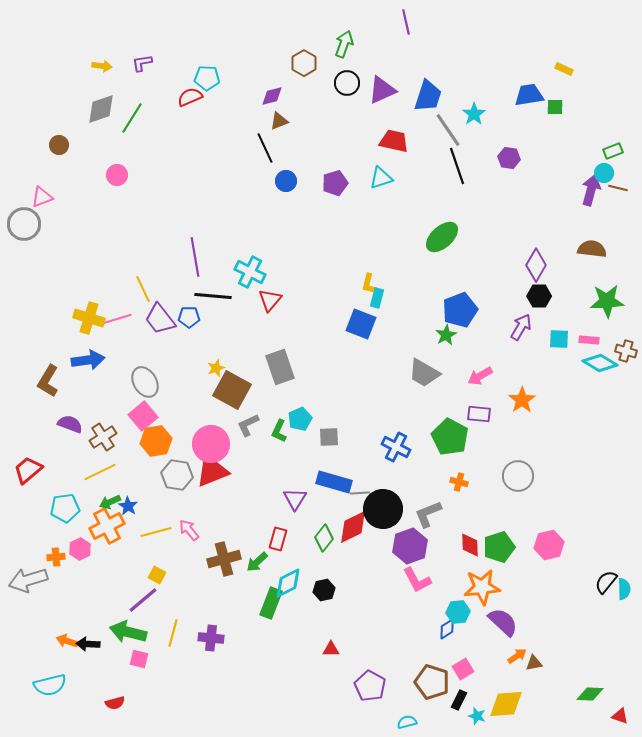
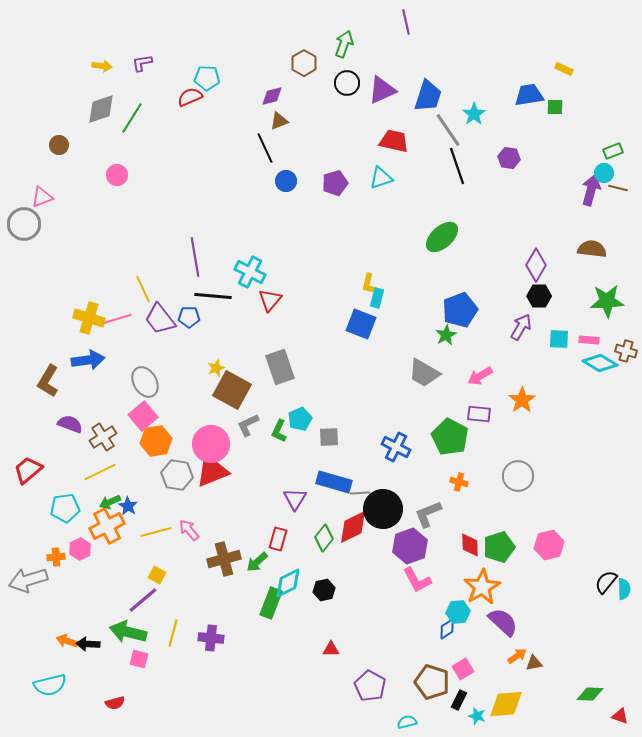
orange star at (482, 587): rotated 24 degrees counterclockwise
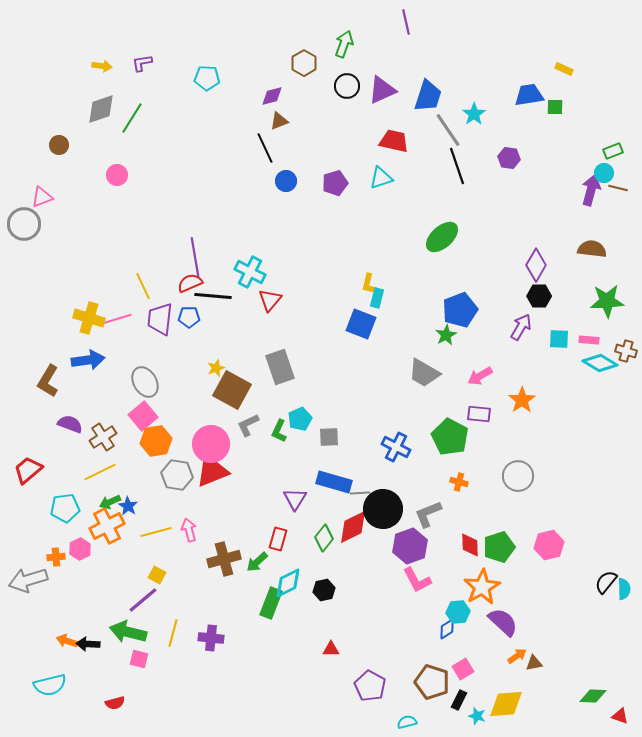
black circle at (347, 83): moved 3 px down
red semicircle at (190, 97): moved 186 px down
yellow line at (143, 289): moved 3 px up
purple trapezoid at (160, 319): rotated 44 degrees clockwise
pink arrow at (189, 530): rotated 25 degrees clockwise
green diamond at (590, 694): moved 3 px right, 2 px down
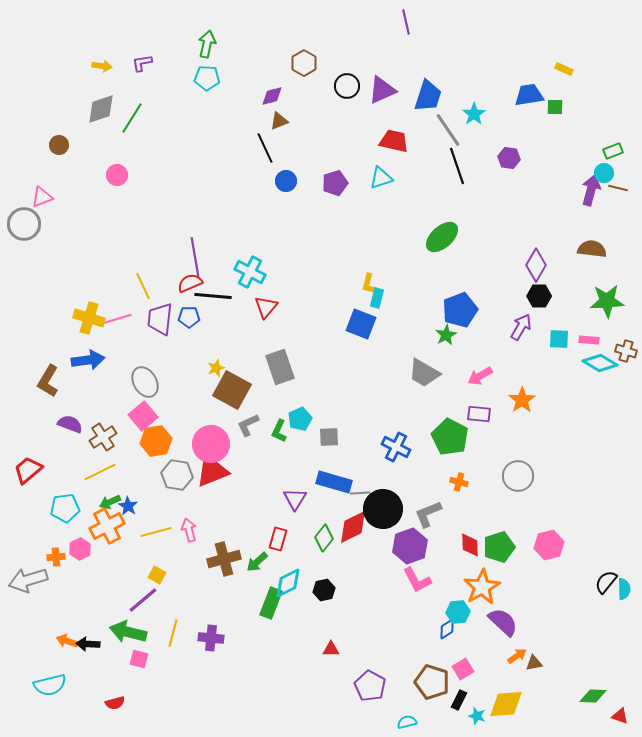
green arrow at (344, 44): moved 137 px left; rotated 8 degrees counterclockwise
red triangle at (270, 300): moved 4 px left, 7 px down
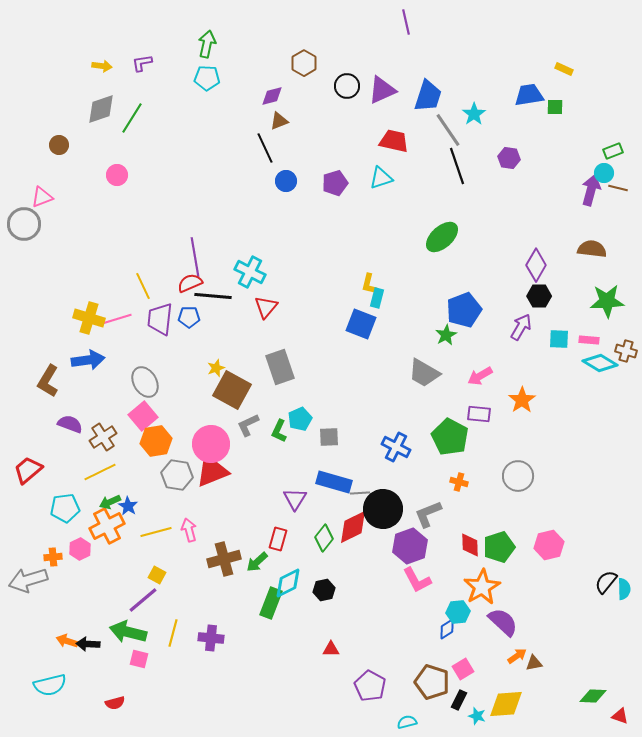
blue pentagon at (460, 310): moved 4 px right
orange cross at (56, 557): moved 3 px left
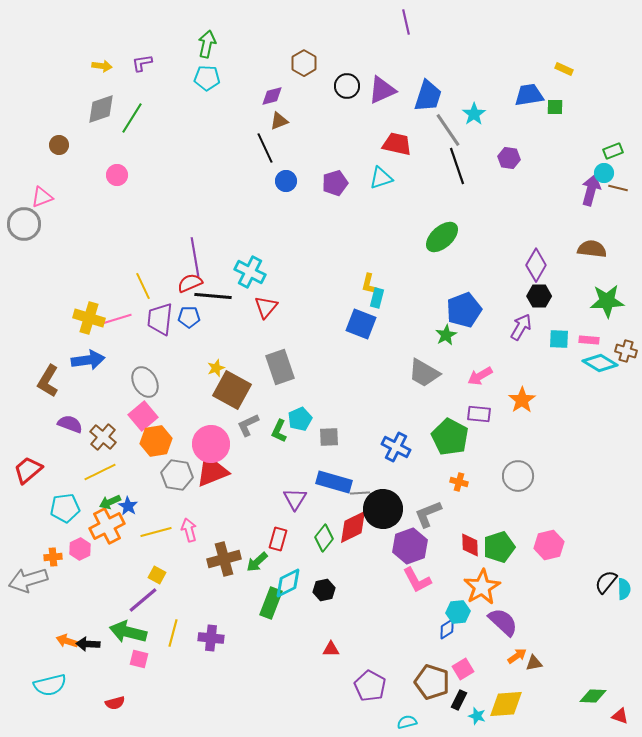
red trapezoid at (394, 141): moved 3 px right, 3 px down
brown cross at (103, 437): rotated 16 degrees counterclockwise
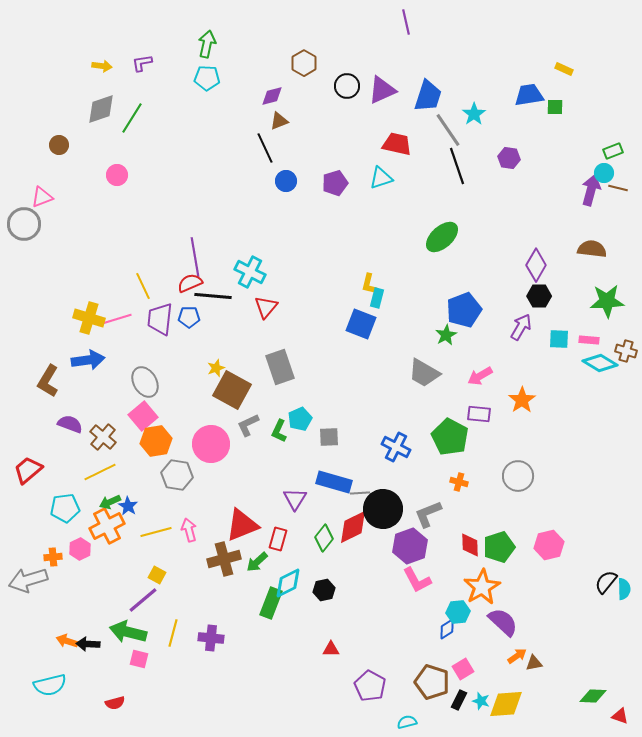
red triangle at (212, 471): moved 30 px right, 54 px down
cyan star at (477, 716): moved 4 px right, 15 px up
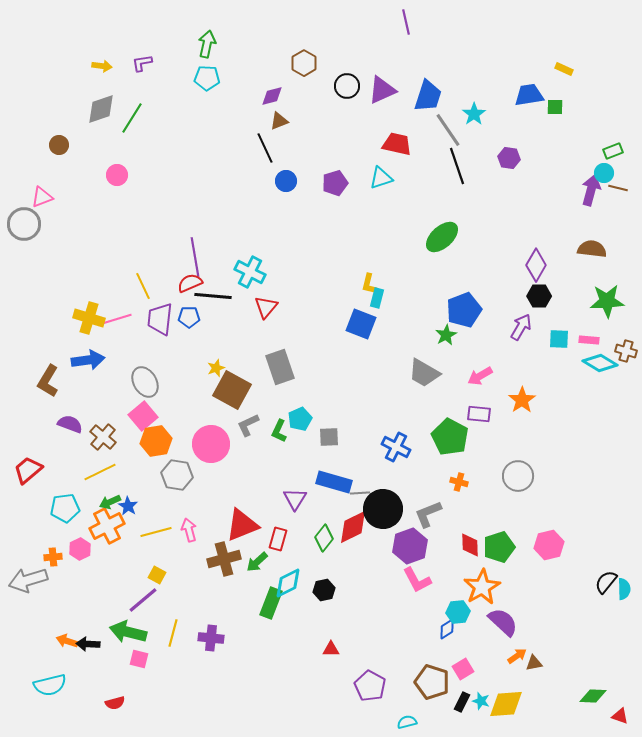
black rectangle at (459, 700): moved 3 px right, 2 px down
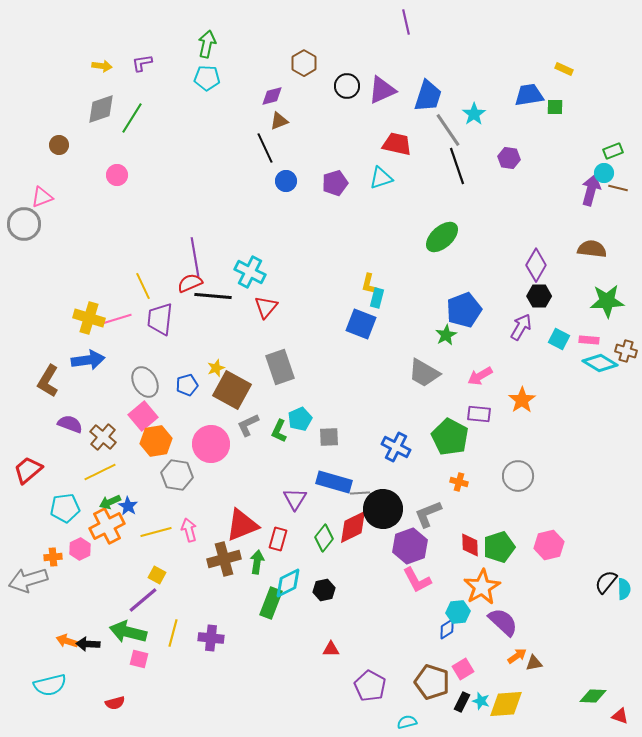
blue pentagon at (189, 317): moved 2 px left, 68 px down; rotated 15 degrees counterclockwise
cyan square at (559, 339): rotated 25 degrees clockwise
green arrow at (257, 562): rotated 140 degrees clockwise
